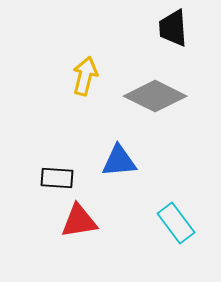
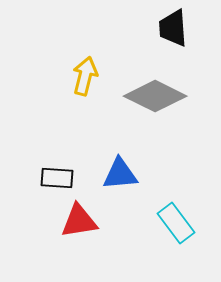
blue triangle: moved 1 px right, 13 px down
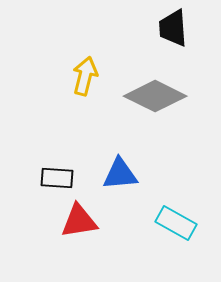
cyan rectangle: rotated 24 degrees counterclockwise
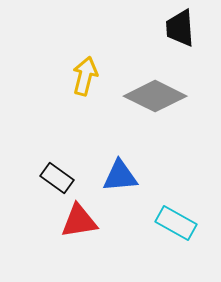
black trapezoid: moved 7 px right
blue triangle: moved 2 px down
black rectangle: rotated 32 degrees clockwise
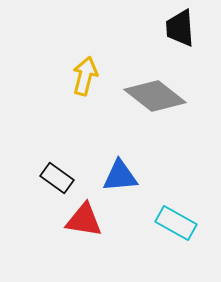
gray diamond: rotated 12 degrees clockwise
red triangle: moved 5 px right, 1 px up; rotated 18 degrees clockwise
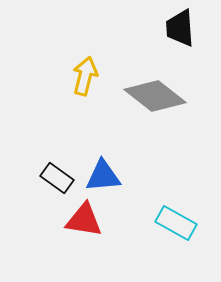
blue triangle: moved 17 px left
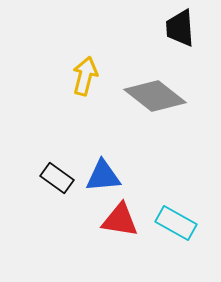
red triangle: moved 36 px right
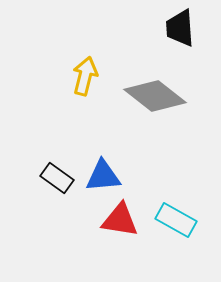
cyan rectangle: moved 3 px up
